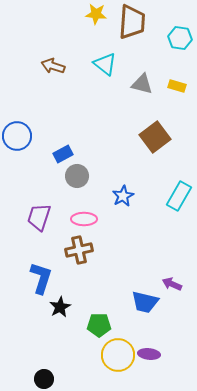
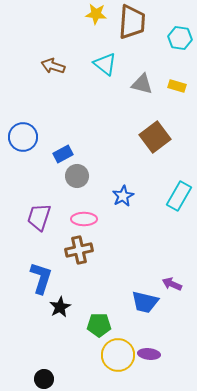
blue circle: moved 6 px right, 1 px down
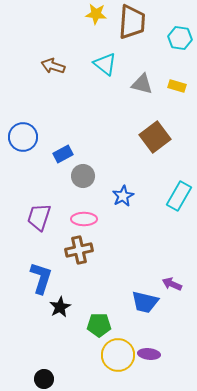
gray circle: moved 6 px right
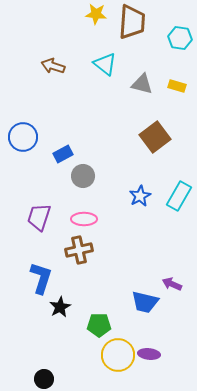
blue star: moved 17 px right
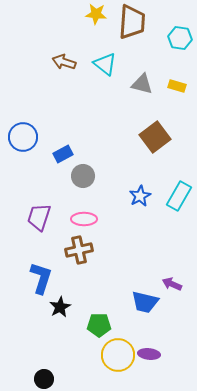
brown arrow: moved 11 px right, 4 px up
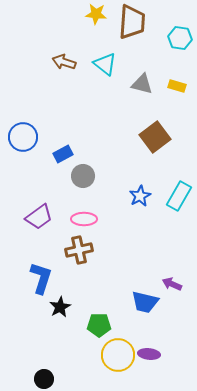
purple trapezoid: rotated 144 degrees counterclockwise
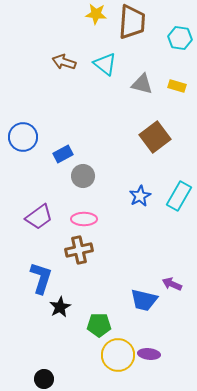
blue trapezoid: moved 1 px left, 2 px up
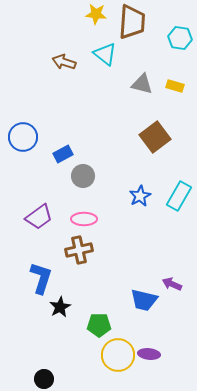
cyan triangle: moved 10 px up
yellow rectangle: moved 2 px left
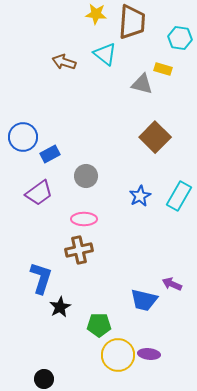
yellow rectangle: moved 12 px left, 17 px up
brown square: rotated 8 degrees counterclockwise
blue rectangle: moved 13 px left
gray circle: moved 3 px right
purple trapezoid: moved 24 px up
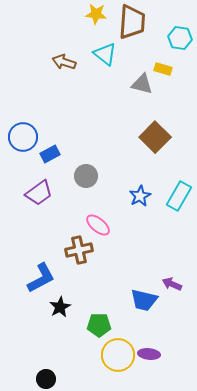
pink ellipse: moved 14 px right, 6 px down; rotated 40 degrees clockwise
blue L-shape: rotated 44 degrees clockwise
black circle: moved 2 px right
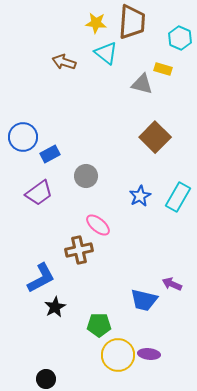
yellow star: moved 9 px down
cyan hexagon: rotated 15 degrees clockwise
cyan triangle: moved 1 px right, 1 px up
cyan rectangle: moved 1 px left, 1 px down
black star: moved 5 px left
